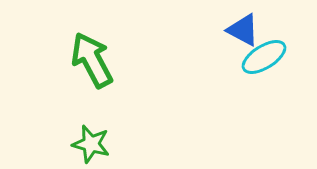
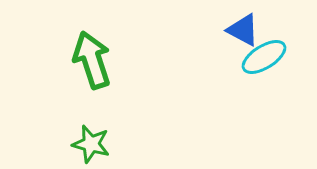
green arrow: rotated 10 degrees clockwise
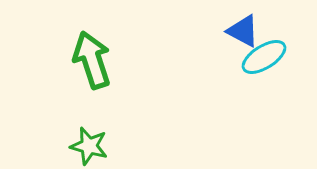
blue triangle: moved 1 px down
green star: moved 2 px left, 2 px down
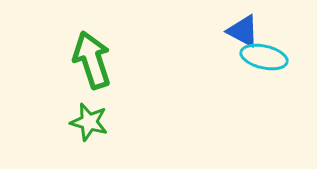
cyan ellipse: rotated 45 degrees clockwise
green star: moved 24 px up
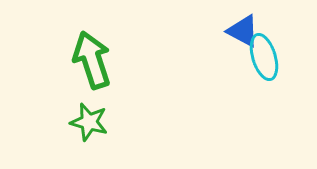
cyan ellipse: rotated 60 degrees clockwise
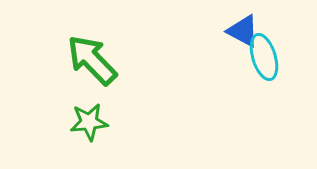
green arrow: rotated 26 degrees counterclockwise
green star: rotated 21 degrees counterclockwise
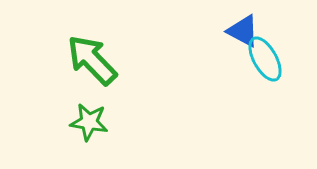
cyan ellipse: moved 1 px right, 2 px down; rotated 12 degrees counterclockwise
green star: rotated 15 degrees clockwise
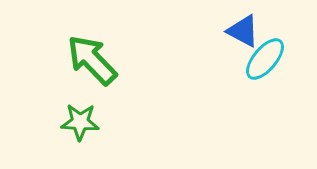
cyan ellipse: rotated 69 degrees clockwise
green star: moved 9 px left; rotated 6 degrees counterclockwise
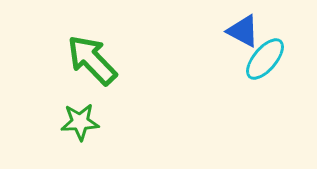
green star: rotated 6 degrees counterclockwise
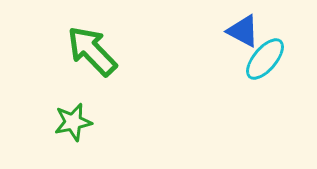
green arrow: moved 9 px up
green star: moved 7 px left; rotated 9 degrees counterclockwise
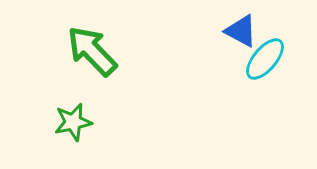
blue triangle: moved 2 px left
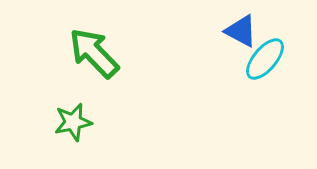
green arrow: moved 2 px right, 2 px down
